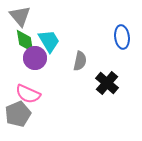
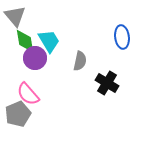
gray triangle: moved 5 px left
black cross: rotated 10 degrees counterclockwise
pink semicircle: rotated 25 degrees clockwise
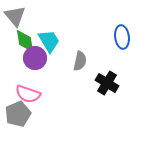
pink semicircle: rotated 30 degrees counterclockwise
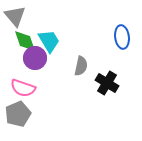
green diamond: rotated 10 degrees counterclockwise
gray semicircle: moved 1 px right, 5 px down
pink semicircle: moved 5 px left, 6 px up
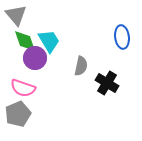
gray triangle: moved 1 px right, 1 px up
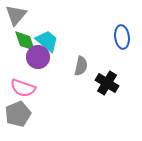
gray triangle: rotated 20 degrees clockwise
cyan trapezoid: moved 2 px left; rotated 20 degrees counterclockwise
purple circle: moved 3 px right, 1 px up
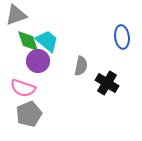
gray triangle: rotated 30 degrees clockwise
green diamond: moved 3 px right
purple circle: moved 4 px down
gray pentagon: moved 11 px right
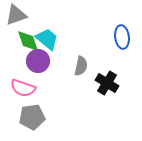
cyan trapezoid: moved 2 px up
gray pentagon: moved 3 px right, 3 px down; rotated 15 degrees clockwise
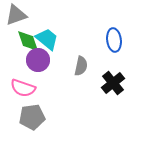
blue ellipse: moved 8 px left, 3 px down
purple circle: moved 1 px up
black cross: moved 6 px right; rotated 20 degrees clockwise
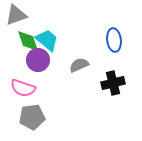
cyan trapezoid: moved 1 px down
gray semicircle: moved 2 px left, 1 px up; rotated 126 degrees counterclockwise
black cross: rotated 25 degrees clockwise
